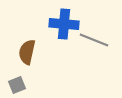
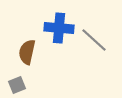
blue cross: moved 5 px left, 4 px down
gray line: rotated 20 degrees clockwise
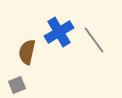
blue cross: moved 4 px down; rotated 36 degrees counterclockwise
gray line: rotated 12 degrees clockwise
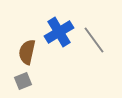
gray square: moved 6 px right, 4 px up
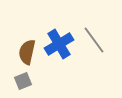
blue cross: moved 12 px down
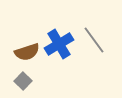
brown semicircle: rotated 120 degrees counterclockwise
gray square: rotated 24 degrees counterclockwise
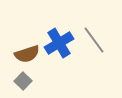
blue cross: moved 1 px up
brown semicircle: moved 2 px down
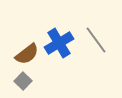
gray line: moved 2 px right
brown semicircle: rotated 20 degrees counterclockwise
